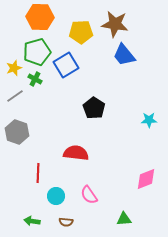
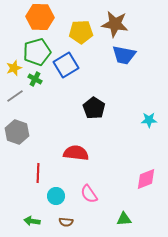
blue trapezoid: rotated 40 degrees counterclockwise
pink semicircle: moved 1 px up
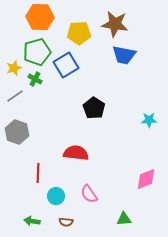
yellow pentagon: moved 2 px left, 1 px down
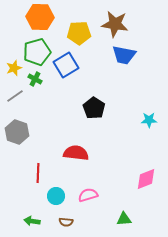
pink semicircle: moved 1 px left, 1 px down; rotated 108 degrees clockwise
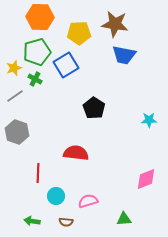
pink semicircle: moved 6 px down
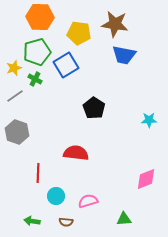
yellow pentagon: rotated 10 degrees clockwise
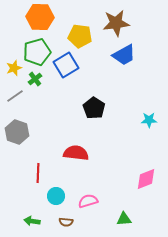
brown star: moved 1 px right, 1 px up; rotated 16 degrees counterclockwise
yellow pentagon: moved 1 px right, 3 px down
blue trapezoid: rotated 40 degrees counterclockwise
green cross: rotated 24 degrees clockwise
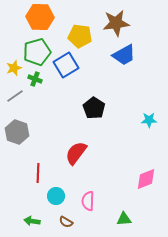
green cross: rotated 32 degrees counterclockwise
red semicircle: rotated 60 degrees counterclockwise
pink semicircle: rotated 72 degrees counterclockwise
brown semicircle: rotated 24 degrees clockwise
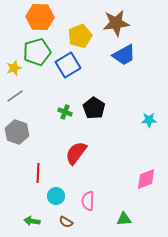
yellow pentagon: rotated 30 degrees counterclockwise
blue square: moved 2 px right
green cross: moved 30 px right, 33 px down
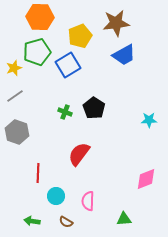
red semicircle: moved 3 px right, 1 px down
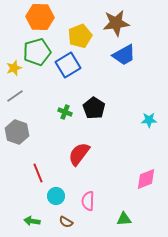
red line: rotated 24 degrees counterclockwise
